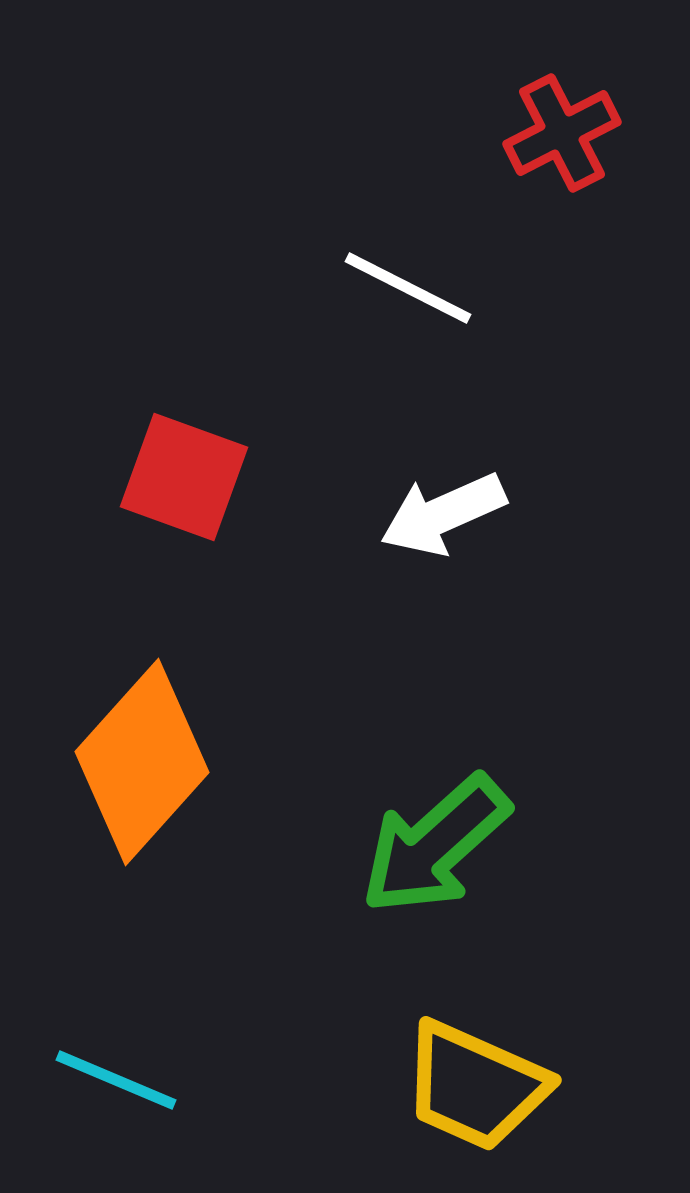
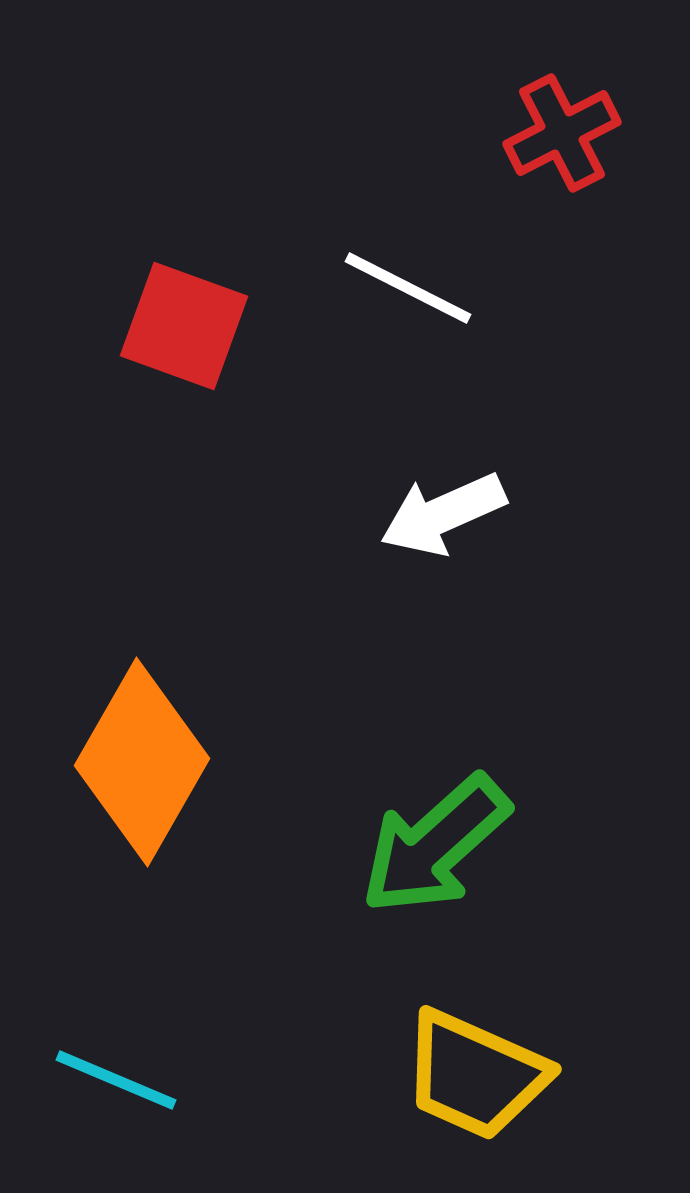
red square: moved 151 px up
orange diamond: rotated 12 degrees counterclockwise
yellow trapezoid: moved 11 px up
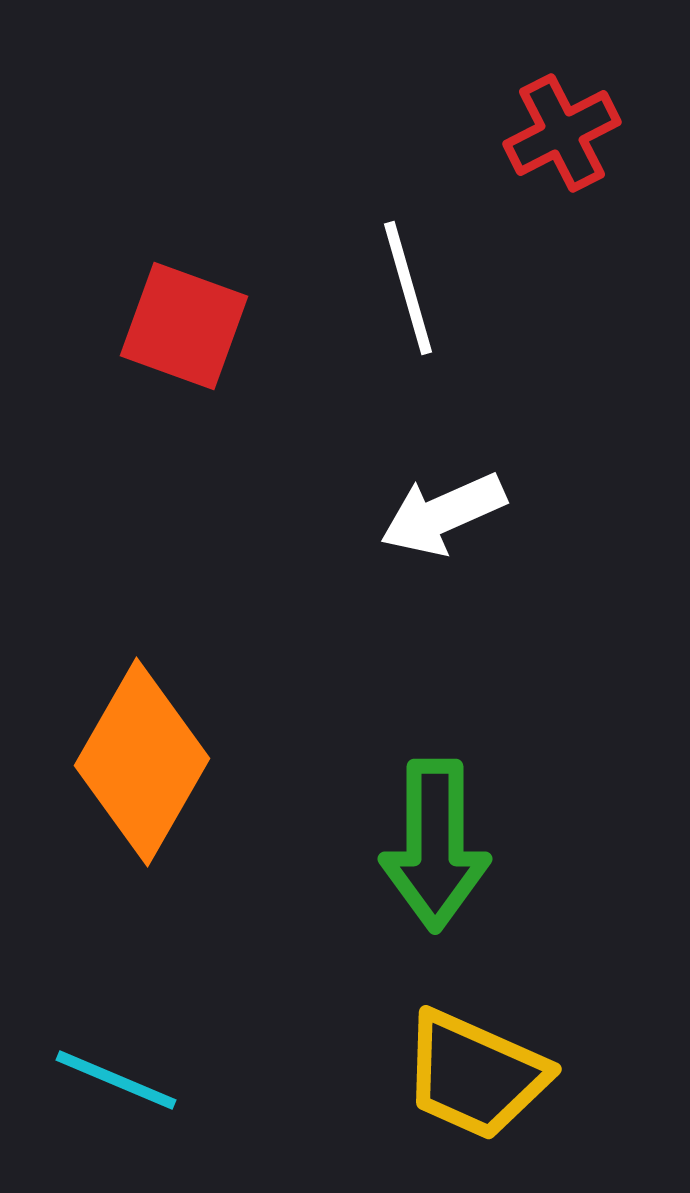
white line: rotated 47 degrees clockwise
green arrow: rotated 48 degrees counterclockwise
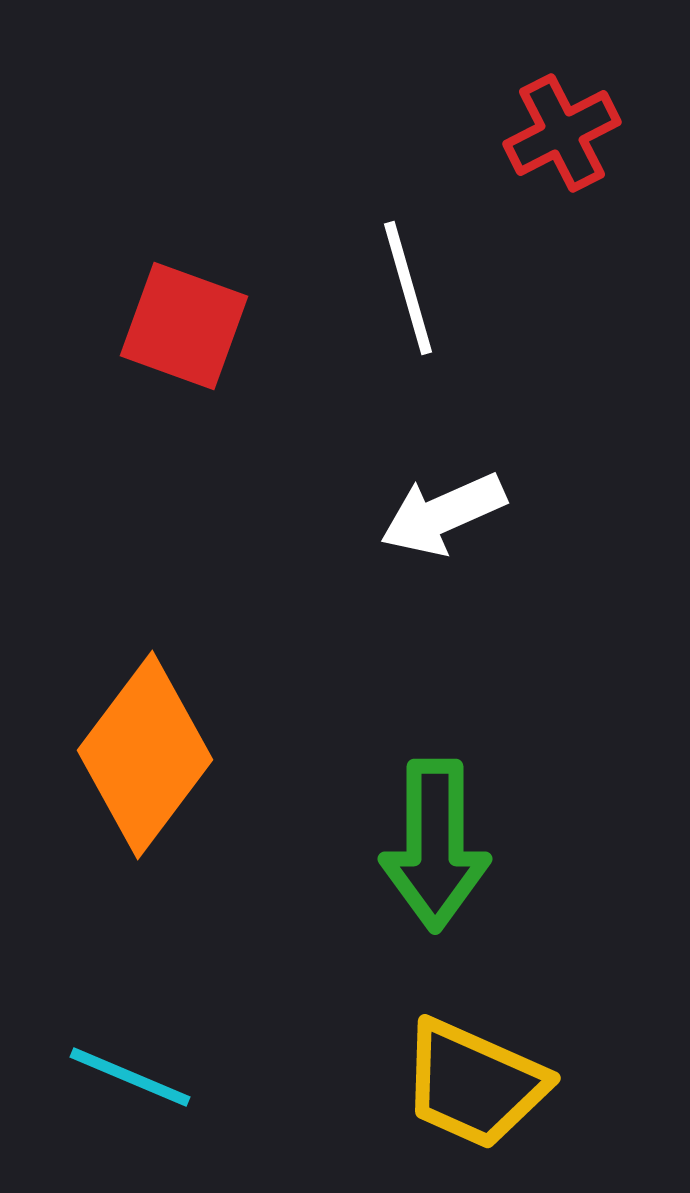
orange diamond: moved 3 px right, 7 px up; rotated 7 degrees clockwise
yellow trapezoid: moved 1 px left, 9 px down
cyan line: moved 14 px right, 3 px up
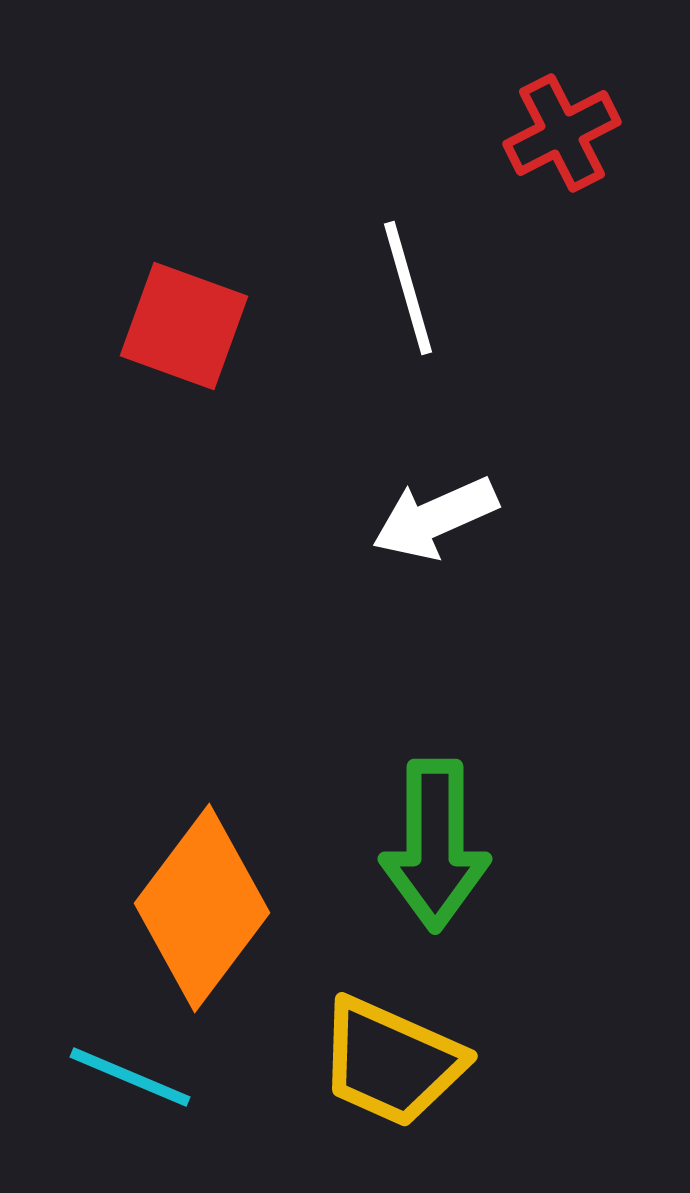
white arrow: moved 8 px left, 4 px down
orange diamond: moved 57 px right, 153 px down
yellow trapezoid: moved 83 px left, 22 px up
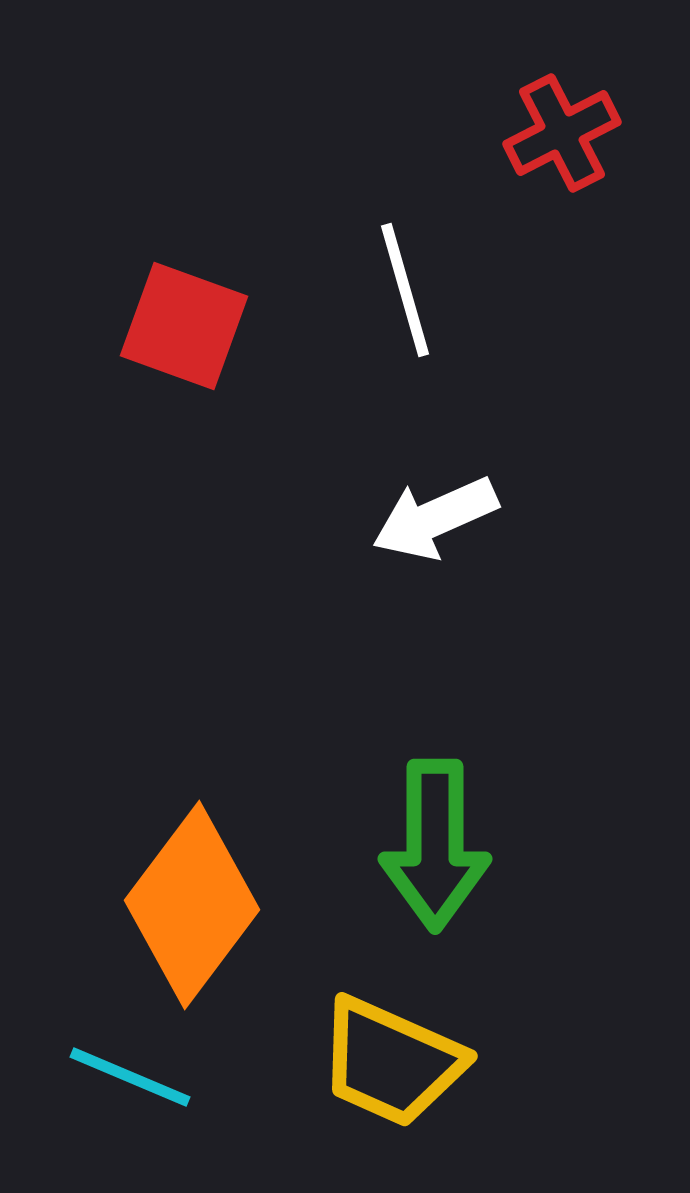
white line: moved 3 px left, 2 px down
orange diamond: moved 10 px left, 3 px up
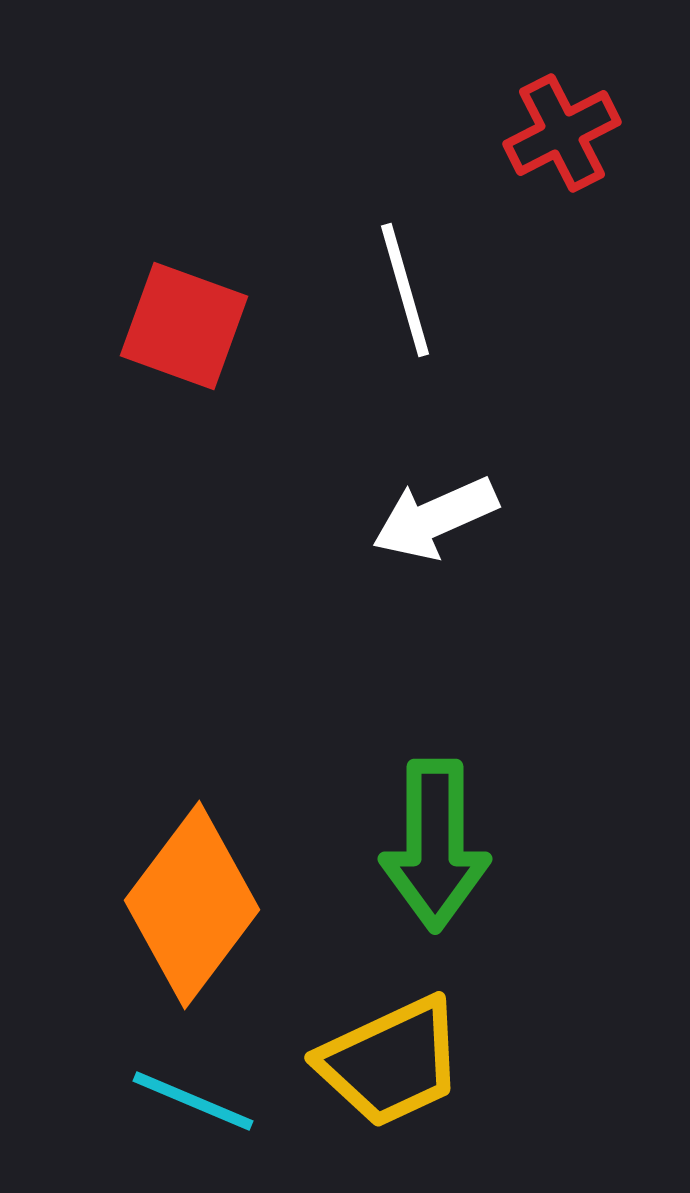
yellow trapezoid: rotated 49 degrees counterclockwise
cyan line: moved 63 px right, 24 px down
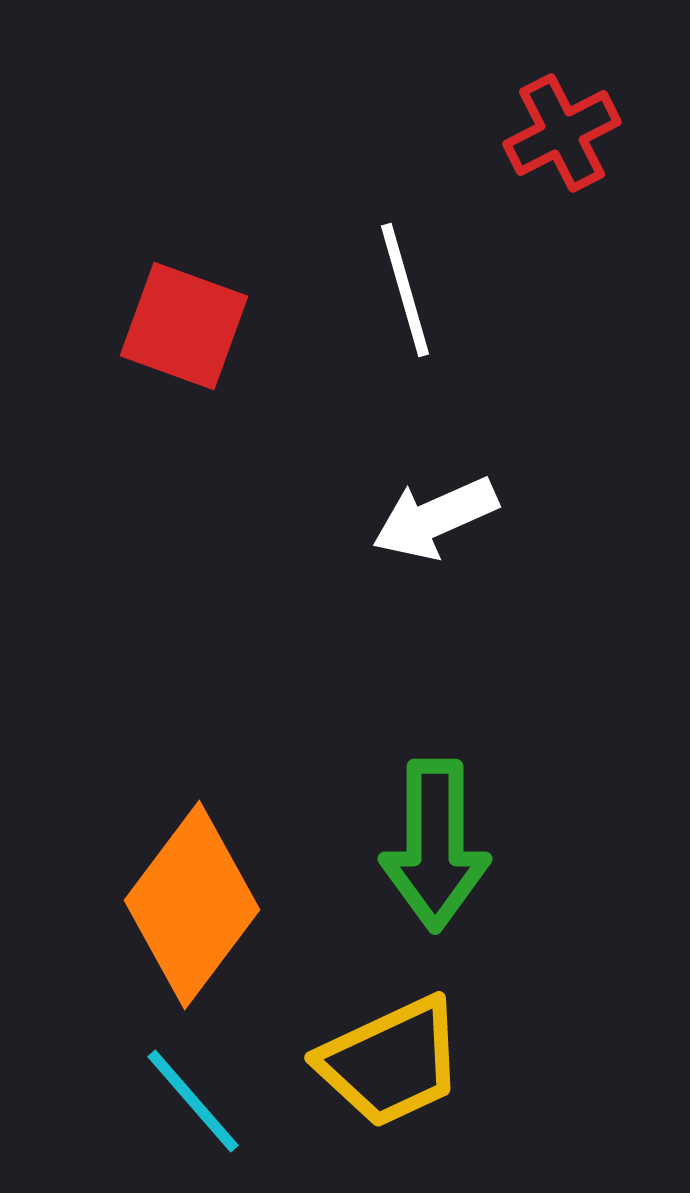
cyan line: rotated 26 degrees clockwise
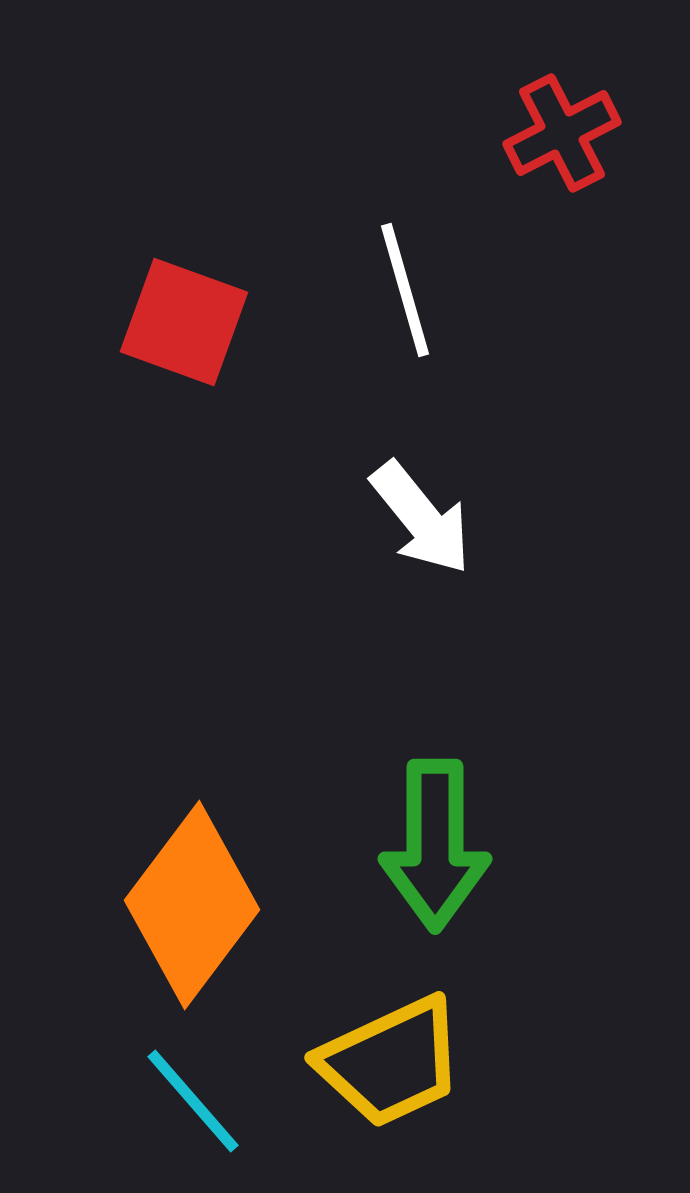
red square: moved 4 px up
white arrow: moved 14 px left; rotated 105 degrees counterclockwise
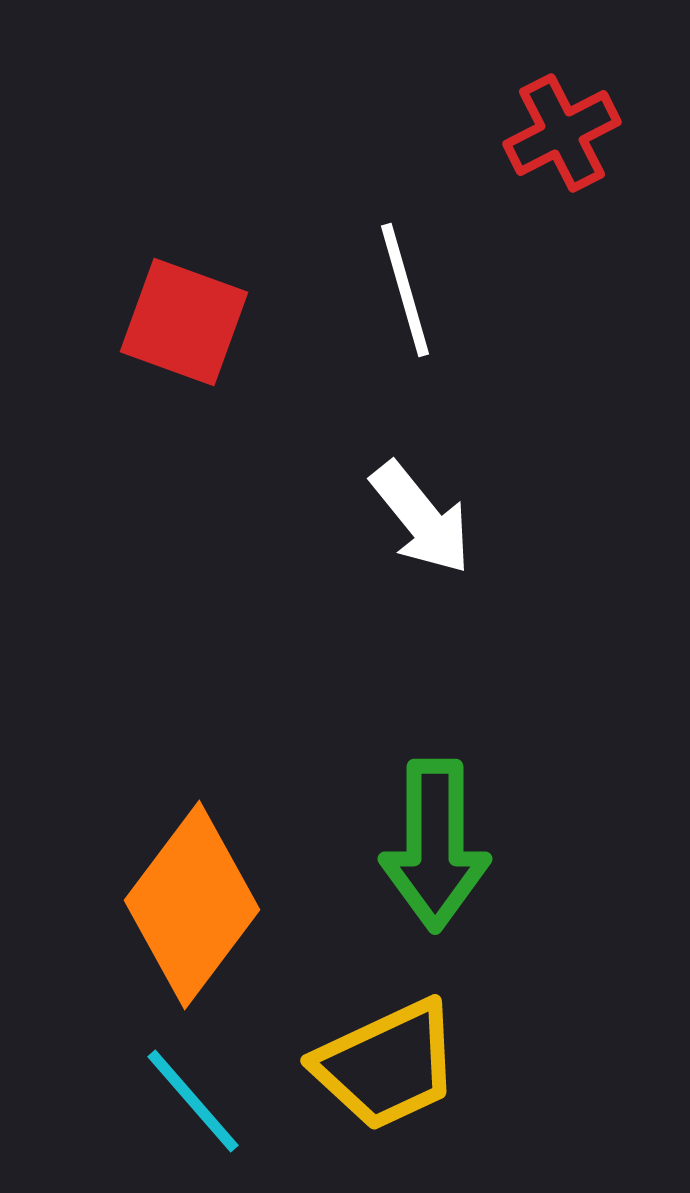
yellow trapezoid: moved 4 px left, 3 px down
